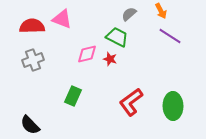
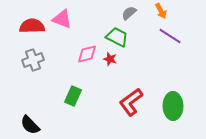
gray semicircle: moved 1 px up
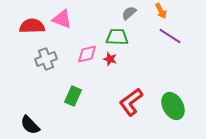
green trapezoid: rotated 25 degrees counterclockwise
gray cross: moved 13 px right, 1 px up
green ellipse: rotated 28 degrees counterclockwise
